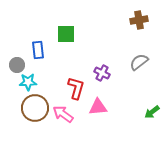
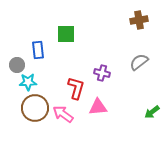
purple cross: rotated 14 degrees counterclockwise
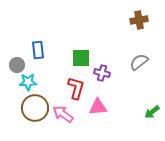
green square: moved 15 px right, 24 px down
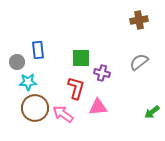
gray circle: moved 3 px up
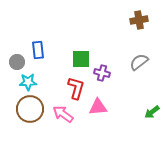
green square: moved 1 px down
brown circle: moved 5 px left, 1 px down
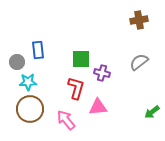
pink arrow: moved 3 px right, 6 px down; rotated 15 degrees clockwise
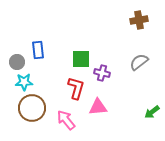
cyan star: moved 4 px left
brown circle: moved 2 px right, 1 px up
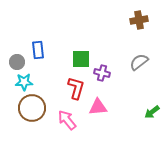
pink arrow: moved 1 px right
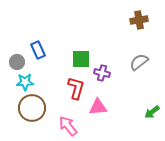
blue rectangle: rotated 18 degrees counterclockwise
cyan star: moved 1 px right
pink arrow: moved 1 px right, 6 px down
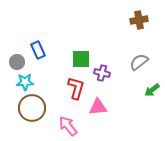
green arrow: moved 22 px up
